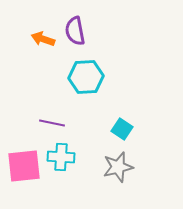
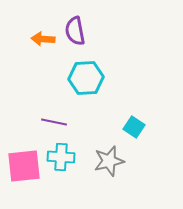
orange arrow: rotated 15 degrees counterclockwise
cyan hexagon: moved 1 px down
purple line: moved 2 px right, 1 px up
cyan square: moved 12 px right, 2 px up
gray star: moved 9 px left, 6 px up
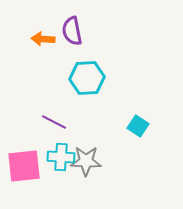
purple semicircle: moved 3 px left
cyan hexagon: moved 1 px right
purple line: rotated 15 degrees clockwise
cyan square: moved 4 px right, 1 px up
gray star: moved 23 px left; rotated 16 degrees clockwise
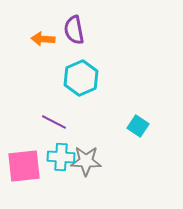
purple semicircle: moved 2 px right, 1 px up
cyan hexagon: moved 6 px left; rotated 20 degrees counterclockwise
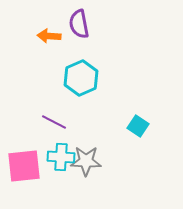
purple semicircle: moved 5 px right, 6 px up
orange arrow: moved 6 px right, 3 px up
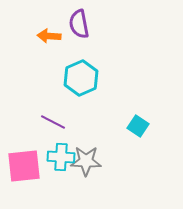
purple line: moved 1 px left
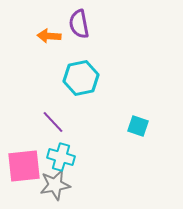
cyan hexagon: rotated 12 degrees clockwise
purple line: rotated 20 degrees clockwise
cyan square: rotated 15 degrees counterclockwise
cyan cross: rotated 12 degrees clockwise
gray star: moved 31 px left, 24 px down; rotated 12 degrees counterclockwise
